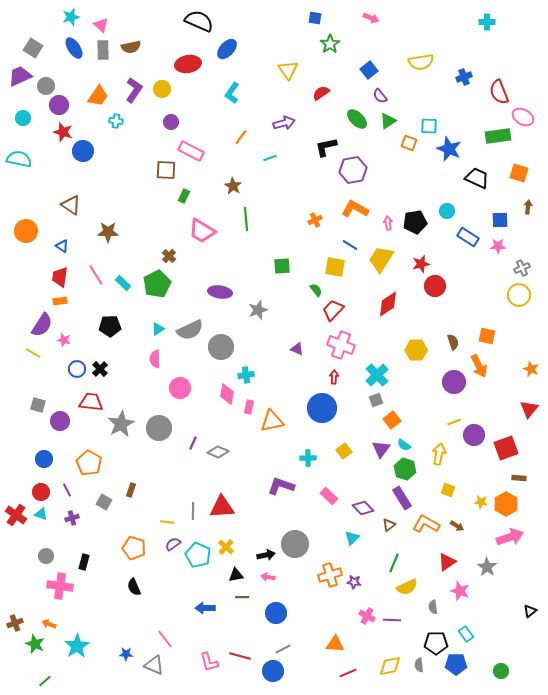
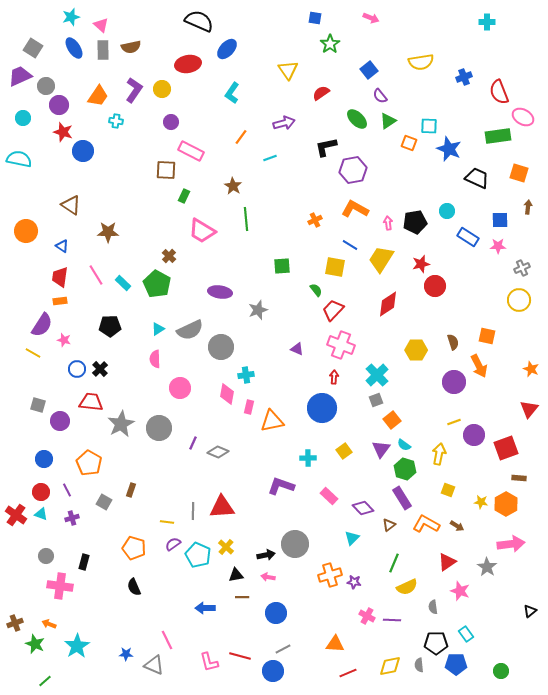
green pentagon at (157, 284): rotated 16 degrees counterclockwise
yellow circle at (519, 295): moved 5 px down
pink arrow at (510, 537): moved 1 px right, 7 px down; rotated 12 degrees clockwise
pink line at (165, 639): moved 2 px right, 1 px down; rotated 12 degrees clockwise
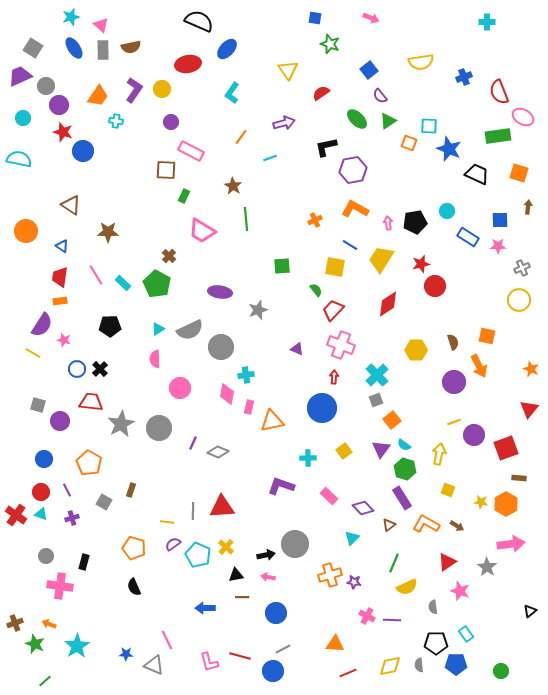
green star at (330, 44): rotated 18 degrees counterclockwise
black trapezoid at (477, 178): moved 4 px up
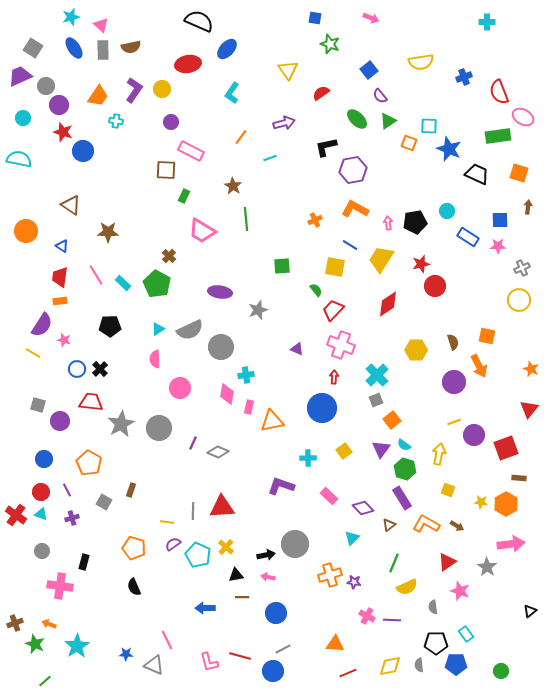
gray circle at (46, 556): moved 4 px left, 5 px up
